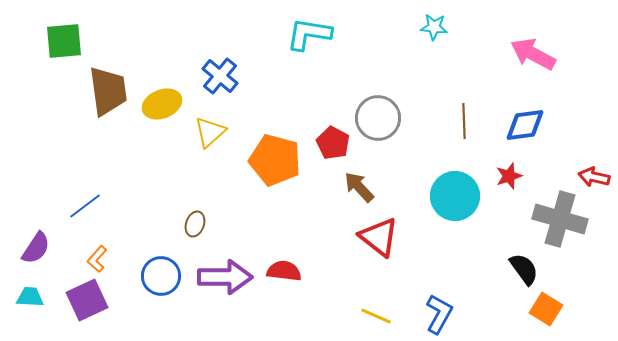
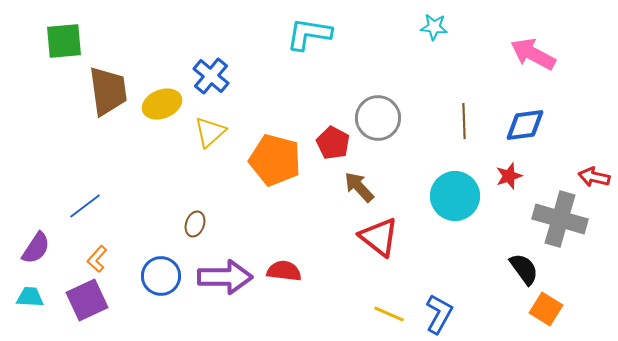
blue cross: moved 9 px left
yellow line: moved 13 px right, 2 px up
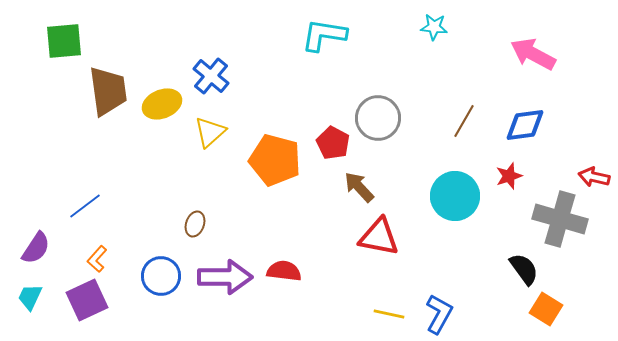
cyan L-shape: moved 15 px right, 1 px down
brown line: rotated 32 degrees clockwise
red triangle: rotated 27 degrees counterclockwise
cyan trapezoid: rotated 68 degrees counterclockwise
yellow line: rotated 12 degrees counterclockwise
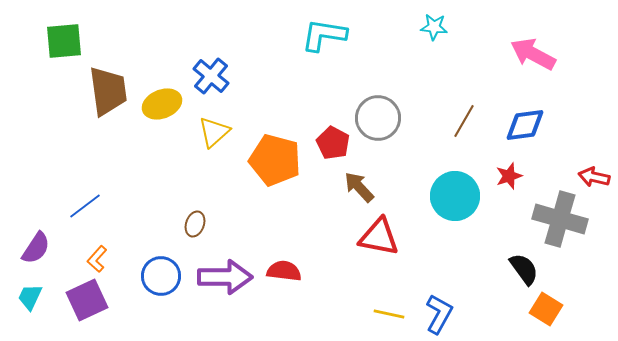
yellow triangle: moved 4 px right
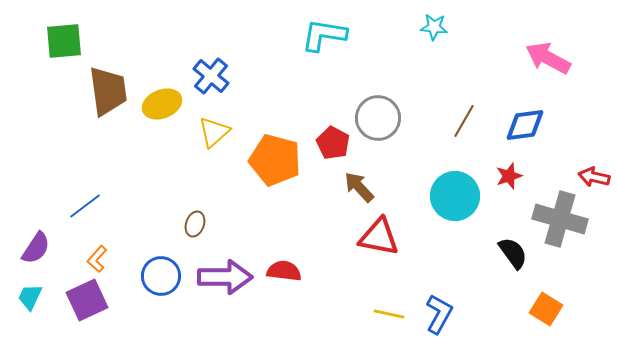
pink arrow: moved 15 px right, 4 px down
black semicircle: moved 11 px left, 16 px up
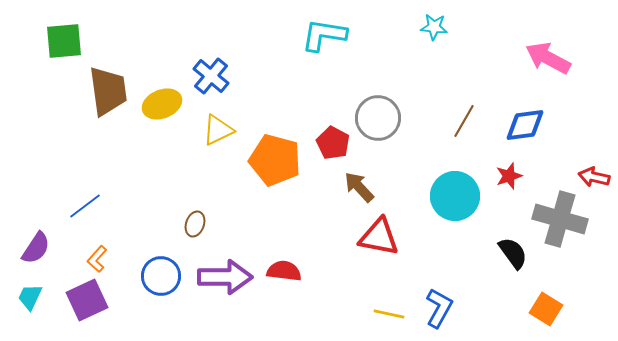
yellow triangle: moved 4 px right, 2 px up; rotated 16 degrees clockwise
blue L-shape: moved 6 px up
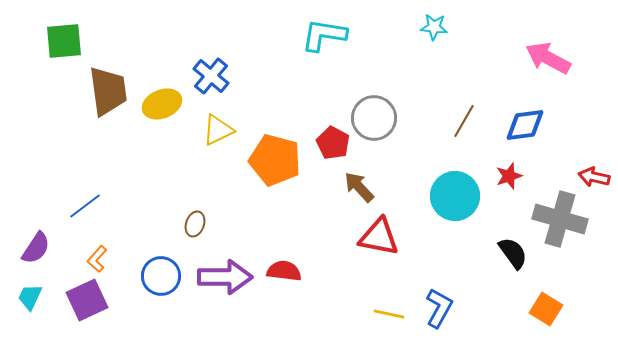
gray circle: moved 4 px left
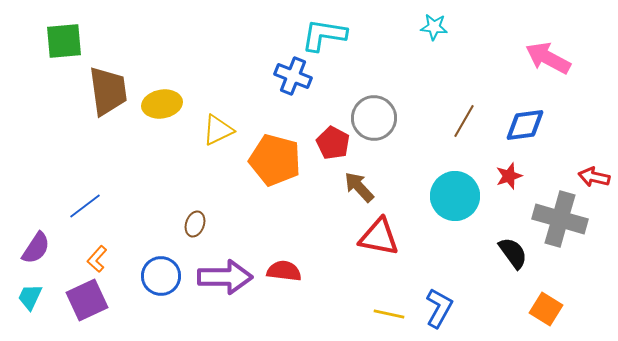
blue cross: moved 82 px right; rotated 18 degrees counterclockwise
yellow ellipse: rotated 12 degrees clockwise
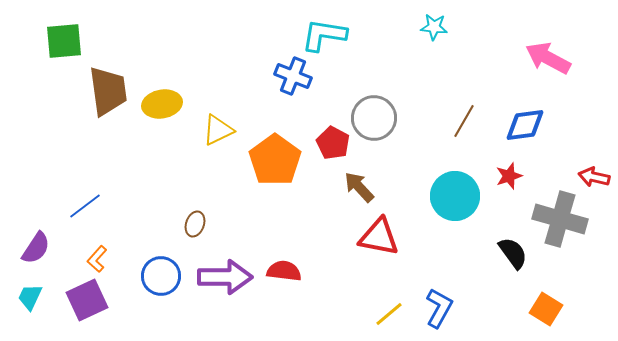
orange pentagon: rotated 21 degrees clockwise
yellow line: rotated 52 degrees counterclockwise
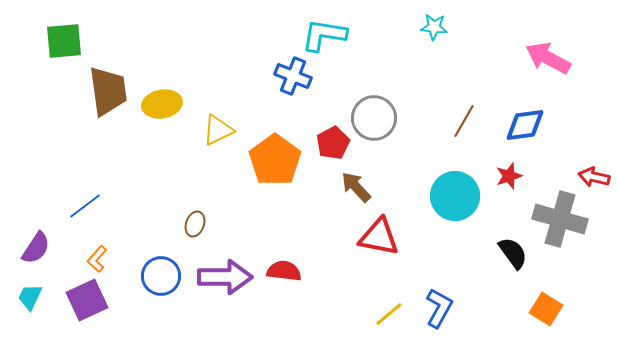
red pentagon: rotated 16 degrees clockwise
brown arrow: moved 3 px left
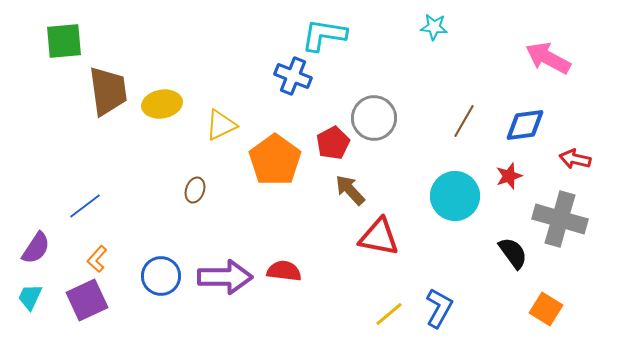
yellow triangle: moved 3 px right, 5 px up
red arrow: moved 19 px left, 18 px up
brown arrow: moved 6 px left, 3 px down
brown ellipse: moved 34 px up
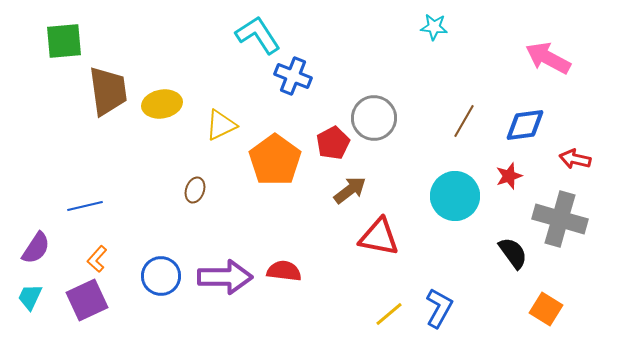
cyan L-shape: moved 66 px left; rotated 48 degrees clockwise
brown arrow: rotated 96 degrees clockwise
blue line: rotated 24 degrees clockwise
